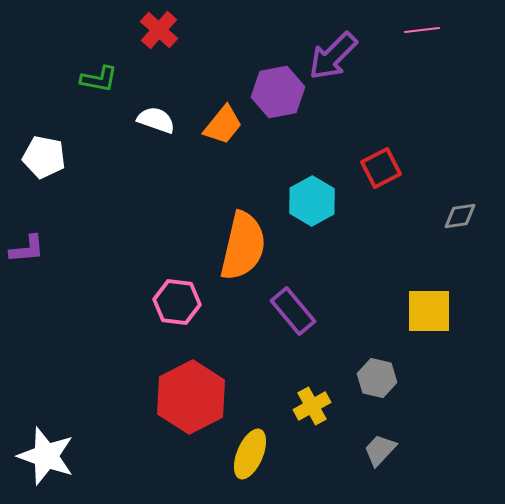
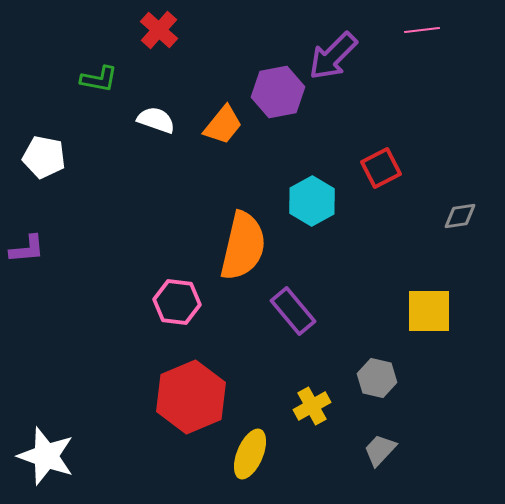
red hexagon: rotated 4 degrees clockwise
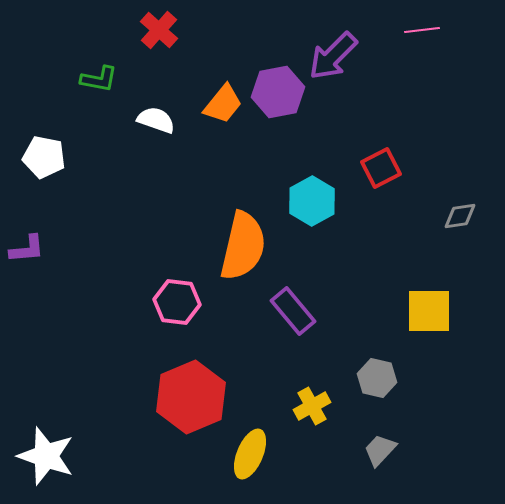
orange trapezoid: moved 21 px up
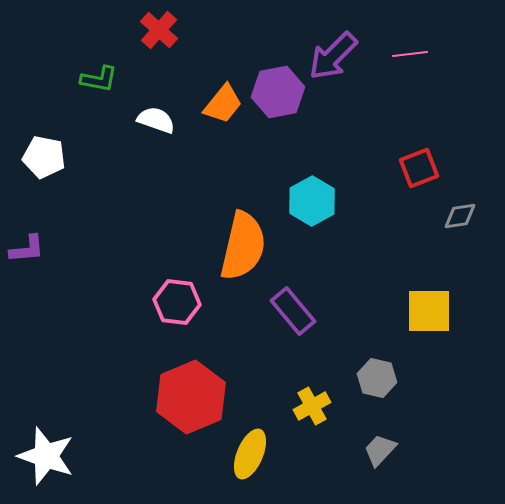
pink line: moved 12 px left, 24 px down
red square: moved 38 px right; rotated 6 degrees clockwise
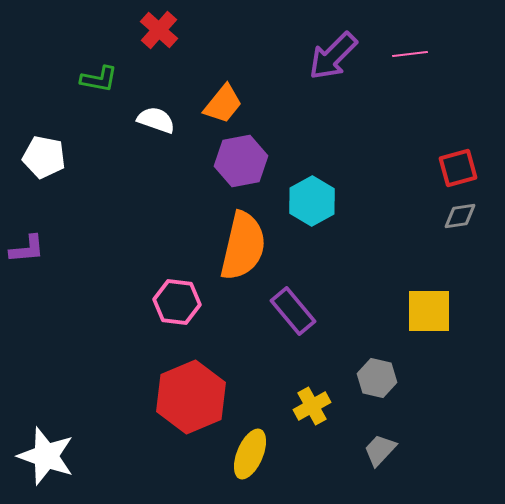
purple hexagon: moved 37 px left, 69 px down
red square: moved 39 px right; rotated 6 degrees clockwise
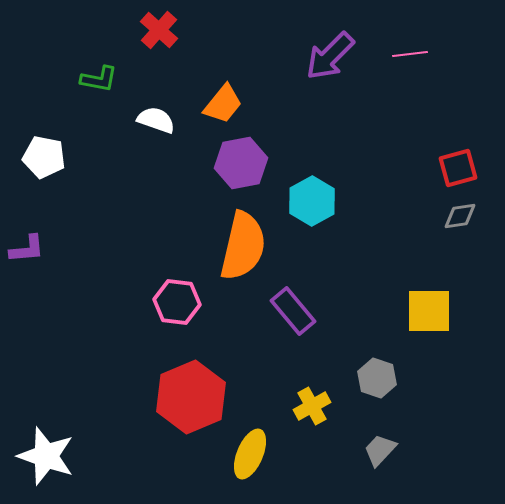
purple arrow: moved 3 px left
purple hexagon: moved 2 px down
gray hexagon: rotated 6 degrees clockwise
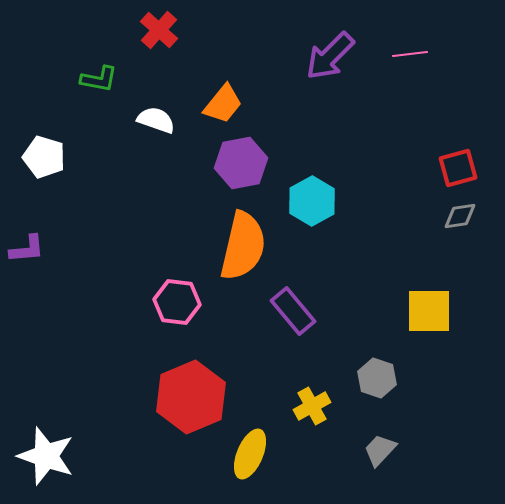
white pentagon: rotated 6 degrees clockwise
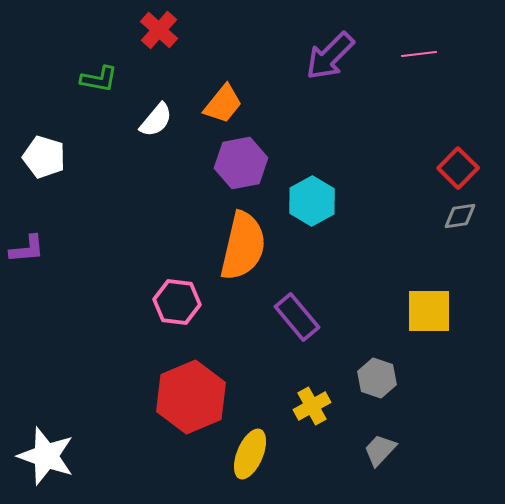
pink line: moved 9 px right
white semicircle: rotated 111 degrees clockwise
red square: rotated 30 degrees counterclockwise
purple rectangle: moved 4 px right, 6 px down
